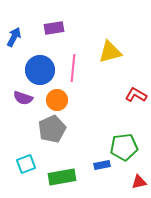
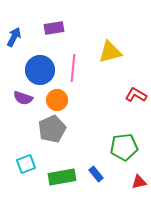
blue rectangle: moved 6 px left, 9 px down; rotated 63 degrees clockwise
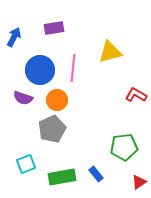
red triangle: rotated 21 degrees counterclockwise
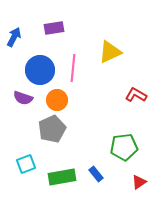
yellow triangle: rotated 10 degrees counterclockwise
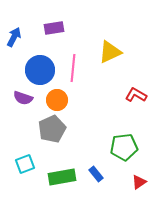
cyan square: moved 1 px left
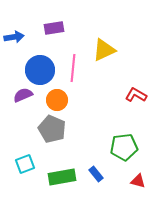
blue arrow: rotated 54 degrees clockwise
yellow triangle: moved 6 px left, 2 px up
purple semicircle: moved 3 px up; rotated 138 degrees clockwise
gray pentagon: rotated 24 degrees counterclockwise
red triangle: moved 1 px left, 1 px up; rotated 49 degrees clockwise
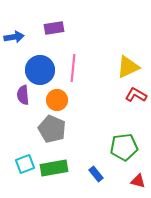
yellow triangle: moved 24 px right, 17 px down
purple semicircle: rotated 72 degrees counterclockwise
green rectangle: moved 8 px left, 9 px up
